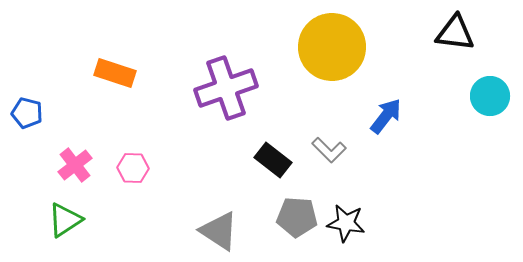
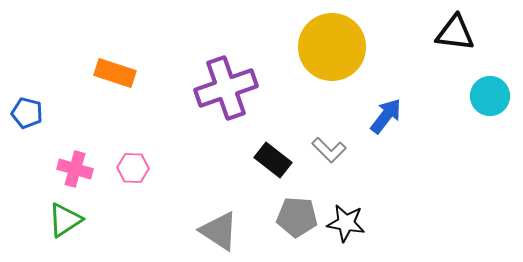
pink cross: moved 4 px down; rotated 36 degrees counterclockwise
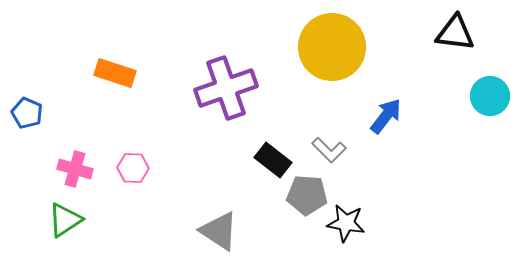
blue pentagon: rotated 8 degrees clockwise
gray pentagon: moved 10 px right, 22 px up
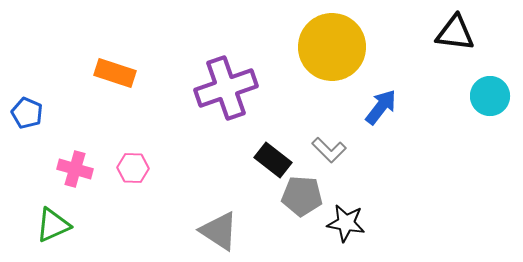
blue arrow: moved 5 px left, 9 px up
gray pentagon: moved 5 px left, 1 px down
green triangle: moved 12 px left, 5 px down; rotated 9 degrees clockwise
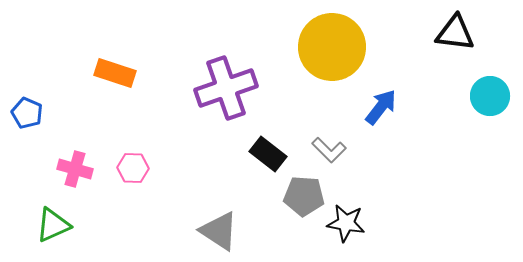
black rectangle: moved 5 px left, 6 px up
gray pentagon: moved 2 px right
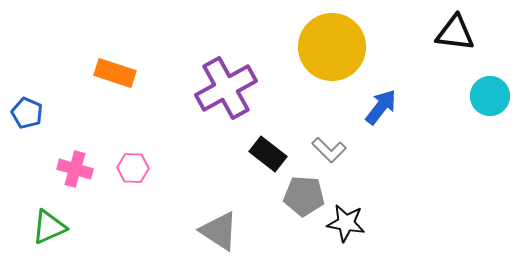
purple cross: rotated 10 degrees counterclockwise
green triangle: moved 4 px left, 2 px down
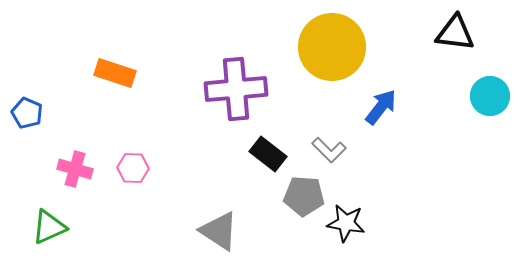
purple cross: moved 10 px right, 1 px down; rotated 24 degrees clockwise
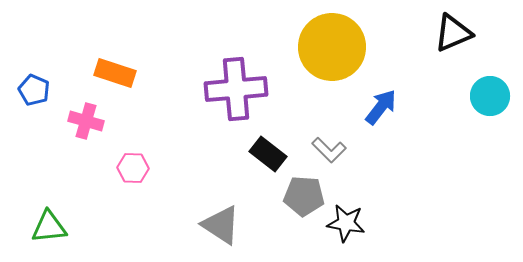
black triangle: moved 2 px left; rotated 30 degrees counterclockwise
blue pentagon: moved 7 px right, 23 px up
pink cross: moved 11 px right, 48 px up
green triangle: rotated 18 degrees clockwise
gray triangle: moved 2 px right, 6 px up
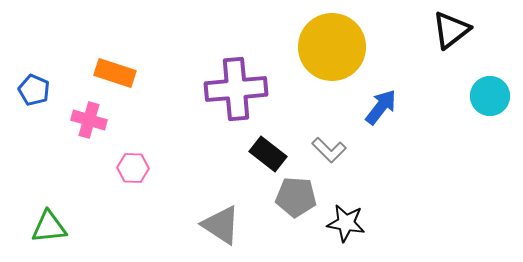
black triangle: moved 2 px left, 3 px up; rotated 15 degrees counterclockwise
pink cross: moved 3 px right, 1 px up
gray pentagon: moved 8 px left, 1 px down
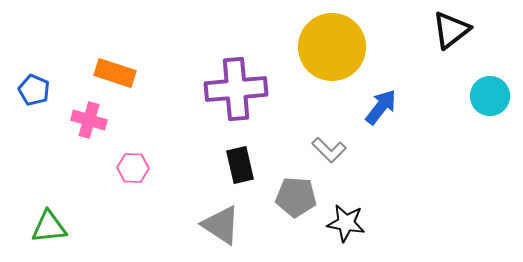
black rectangle: moved 28 px left, 11 px down; rotated 39 degrees clockwise
